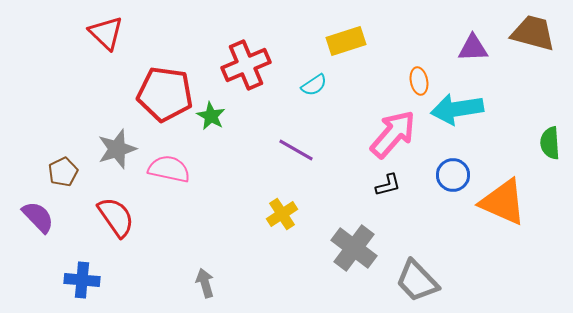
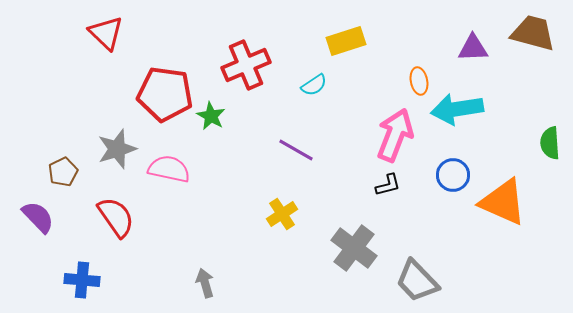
pink arrow: moved 2 px right, 1 px down; rotated 20 degrees counterclockwise
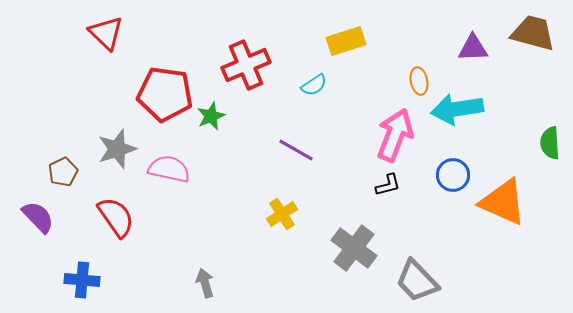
green star: rotated 20 degrees clockwise
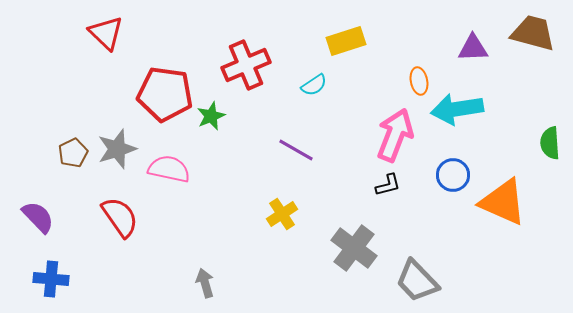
brown pentagon: moved 10 px right, 19 px up
red semicircle: moved 4 px right
blue cross: moved 31 px left, 1 px up
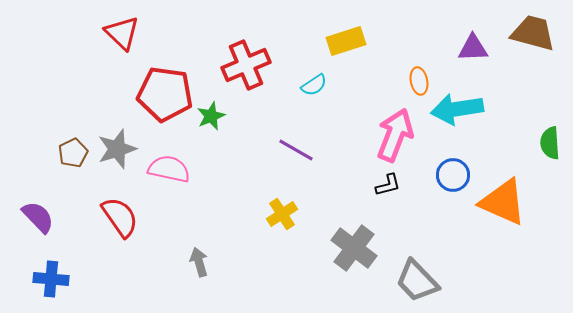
red triangle: moved 16 px right
gray arrow: moved 6 px left, 21 px up
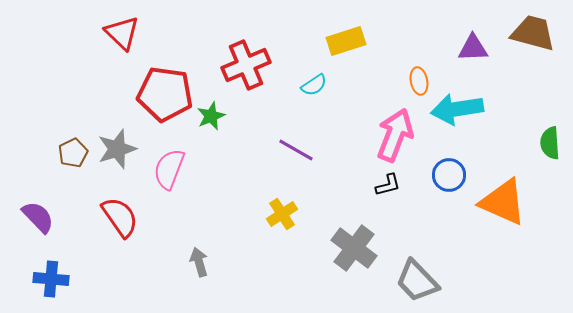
pink semicircle: rotated 81 degrees counterclockwise
blue circle: moved 4 px left
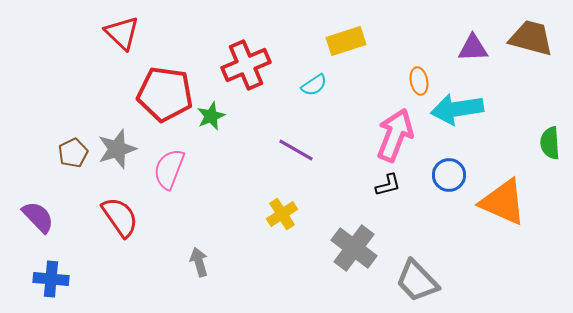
brown trapezoid: moved 2 px left, 5 px down
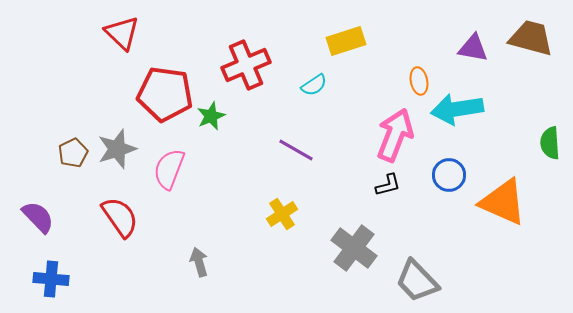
purple triangle: rotated 12 degrees clockwise
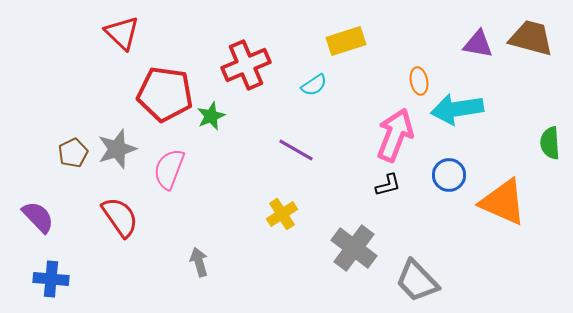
purple triangle: moved 5 px right, 4 px up
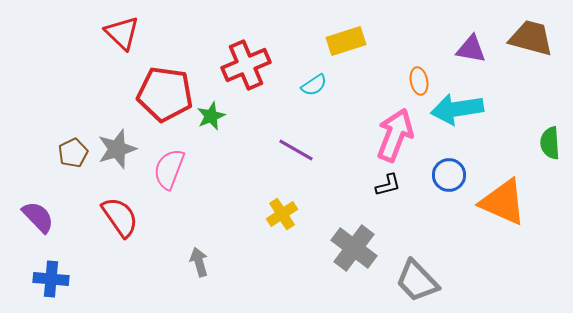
purple triangle: moved 7 px left, 5 px down
